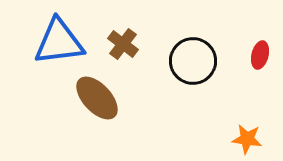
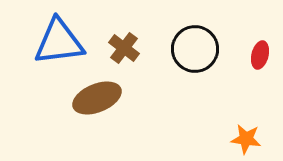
brown cross: moved 1 px right, 4 px down
black circle: moved 2 px right, 12 px up
brown ellipse: rotated 69 degrees counterclockwise
orange star: moved 1 px left
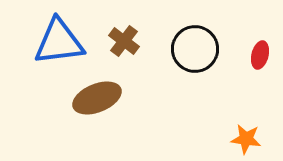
brown cross: moved 7 px up
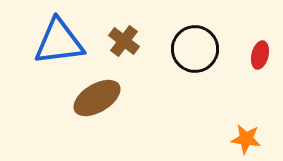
brown ellipse: rotated 9 degrees counterclockwise
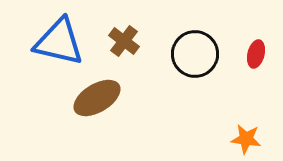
blue triangle: rotated 20 degrees clockwise
black circle: moved 5 px down
red ellipse: moved 4 px left, 1 px up
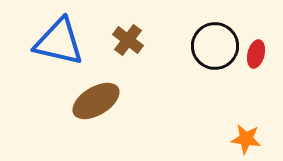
brown cross: moved 4 px right, 1 px up
black circle: moved 20 px right, 8 px up
brown ellipse: moved 1 px left, 3 px down
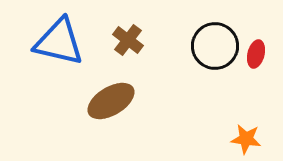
brown ellipse: moved 15 px right
